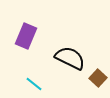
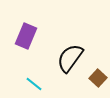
black semicircle: rotated 80 degrees counterclockwise
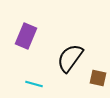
brown square: rotated 30 degrees counterclockwise
cyan line: rotated 24 degrees counterclockwise
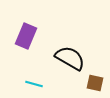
black semicircle: rotated 84 degrees clockwise
brown square: moved 3 px left, 5 px down
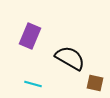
purple rectangle: moved 4 px right
cyan line: moved 1 px left
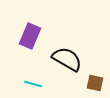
black semicircle: moved 3 px left, 1 px down
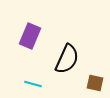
black semicircle: rotated 84 degrees clockwise
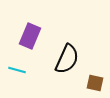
cyan line: moved 16 px left, 14 px up
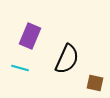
cyan line: moved 3 px right, 2 px up
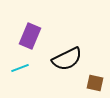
black semicircle: rotated 40 degrees clockwise
cyan line: rotated 36 degrees counterclockwise
